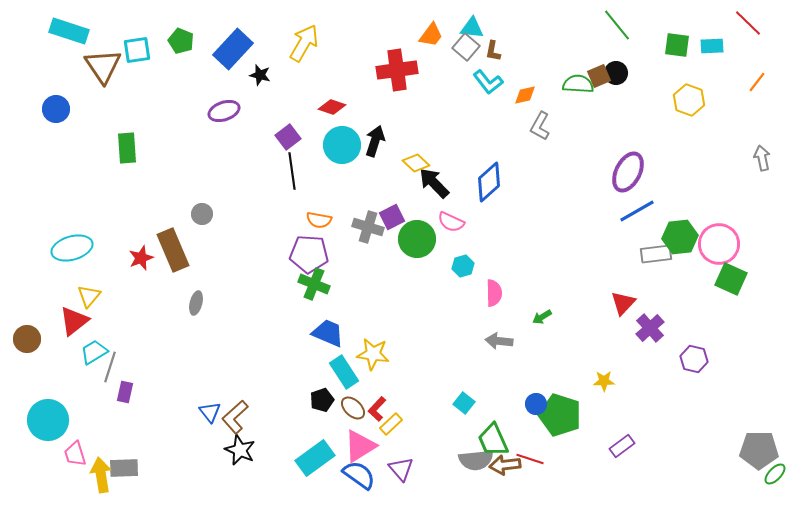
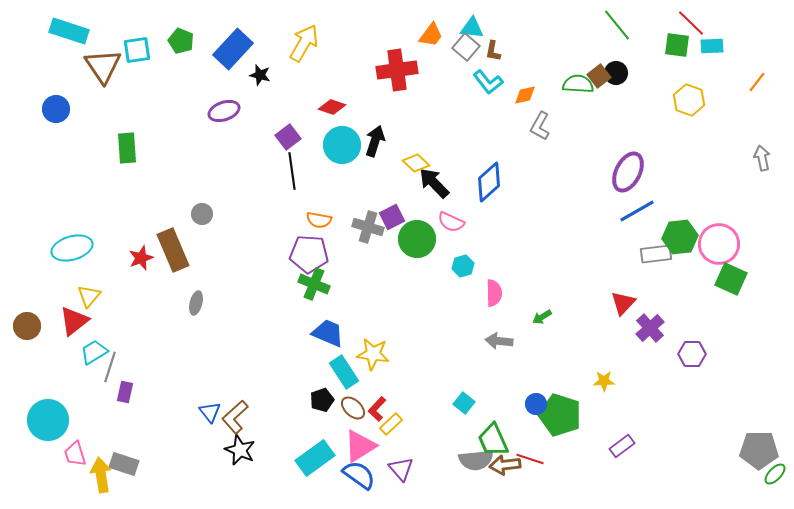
red line at (748, 23): moved 57 px left
brown square at (599, 76): rotated 15 degrees counterclockwise
brown circle at (27, 339): moved 13 px up
purple hexagon at (694, 359): moved 2 px left, 5 px up; rotated 12 degrees counterclockwise
gray rectangle at (124, 468): moved 4 px up; rotated 20 degrees clockwise
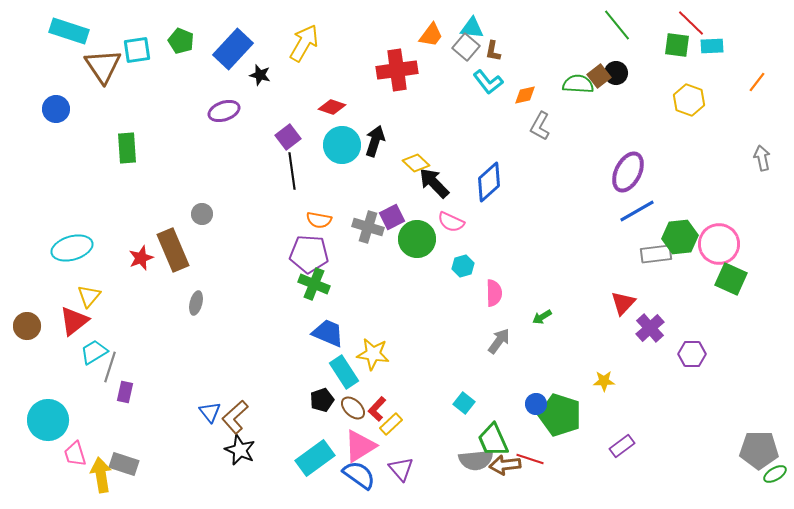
gray arrow at (499, 341): rotated 120 degrees clockwise
green ellipse at (775, 474): rotated 15 degrees clockwise
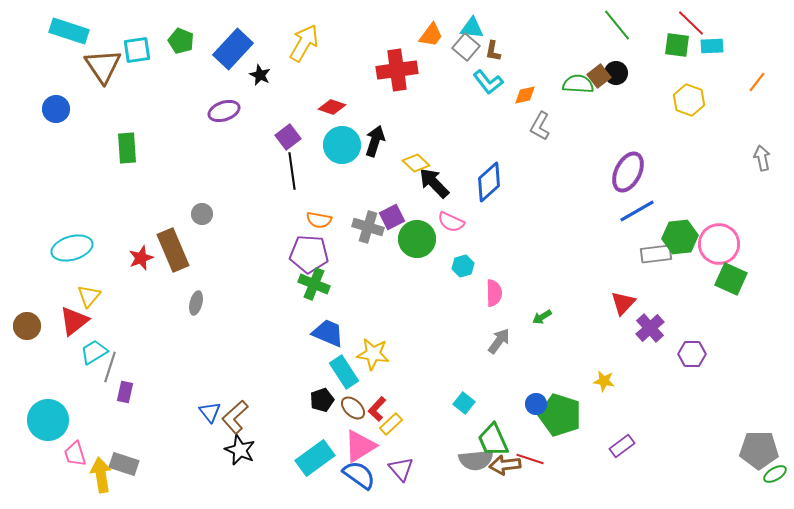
black star at (260, 75): rotated 10 degrees clockwise
yellow star at (604, 381): rotated 10 degrees clockwise
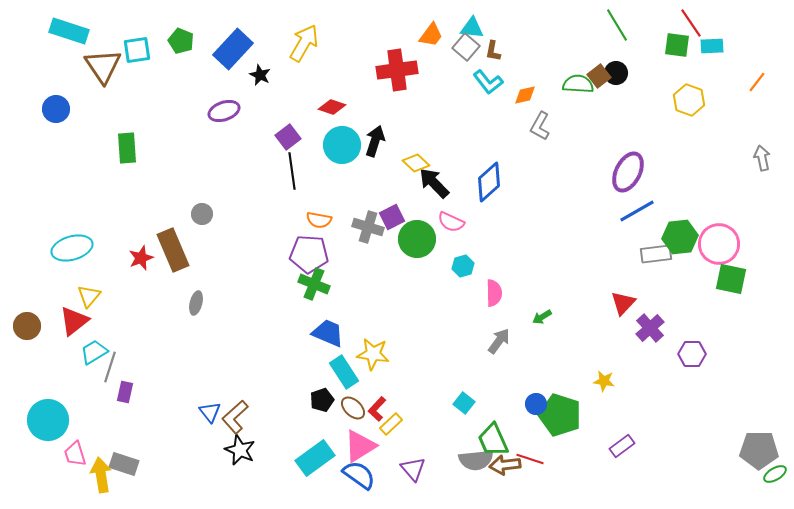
red line at (691, 23): rotated 12 degrees clockwise
green line at (617, 25): rotated 8 degrees clockwise
green square at (731, 279): rotated 12 degrees counterclockwise
purple triangle at (401, 469): moved 12 px right
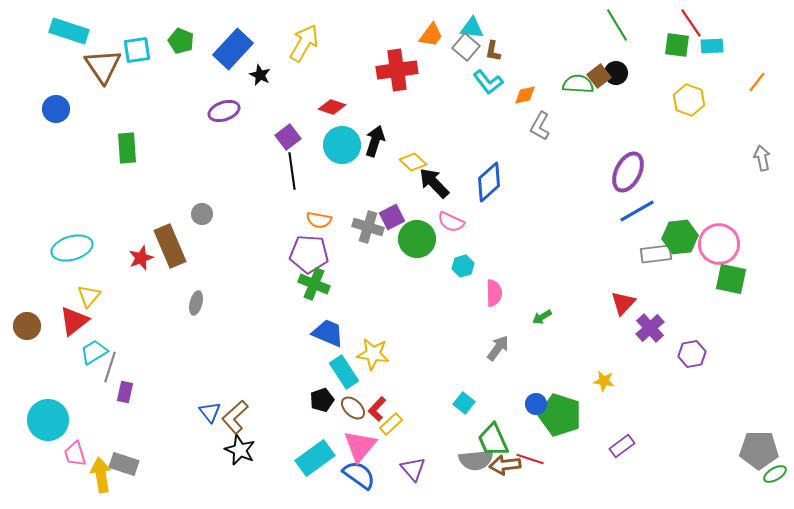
yellow diamond at (416, 163): moved 3 px left, 1 px up
brown rectangle at (173, 250): moved 3 px left, 4 px up
gray arrow at (499, 341): moved 1 px left, 7 px down
purple hexagon at (692, 354): rotated 12 degrees counterclockwise
pink triangle at (360, 446): rotated 18 degrees counterclockwise
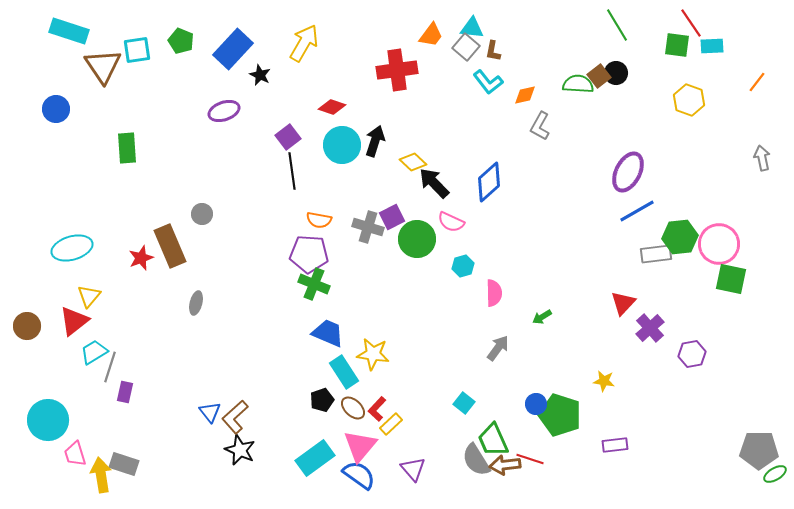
purple rectangle at (622, 446): moved 7 px left, 1 px up; rotated 30 degrees clockwise
gray semicircle at (476, 460): rotated 64 degrees clockwise
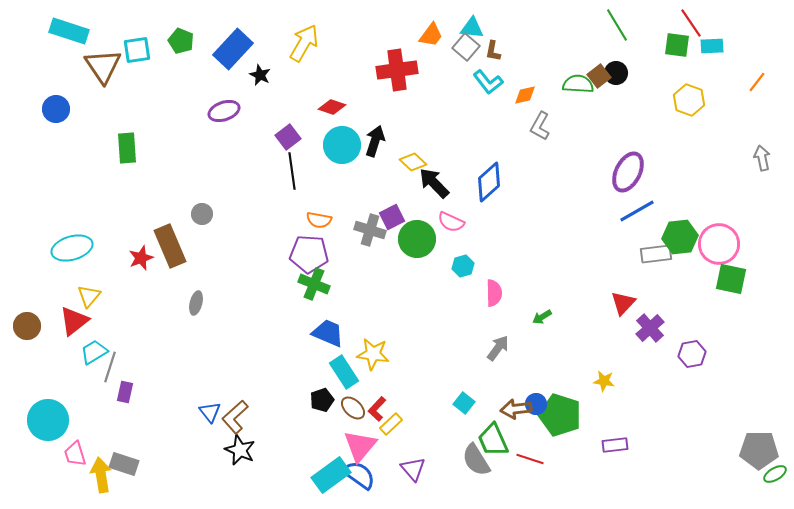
gray cross at (368, 227): moved 2 px right, 3 px down
cyan rectangle at (315, 458): moved 16 px right, 17 px down
brown arrow at (505, 465): moved 11 px right, 56 px up
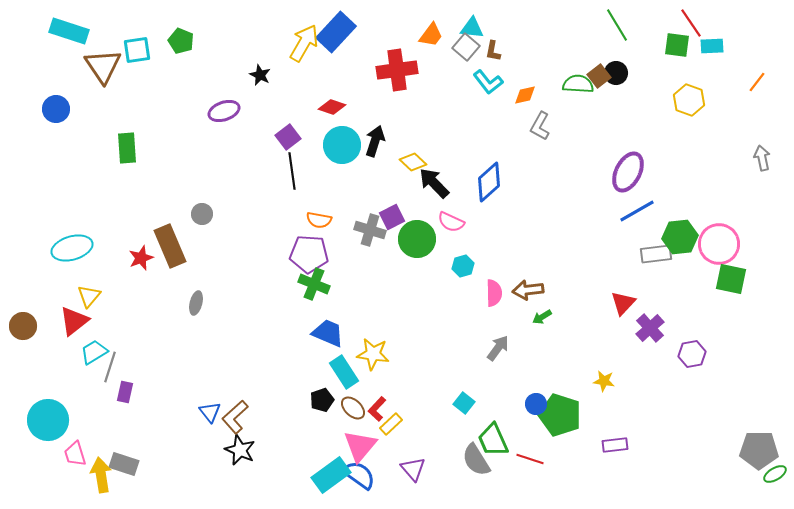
blue rectangle at (233, 49): moved 103 px right, 17 px up
brown circle at (27, 326): moved 4 px left
brown arrow at (516, 409): moved 12 px right, 119 px up
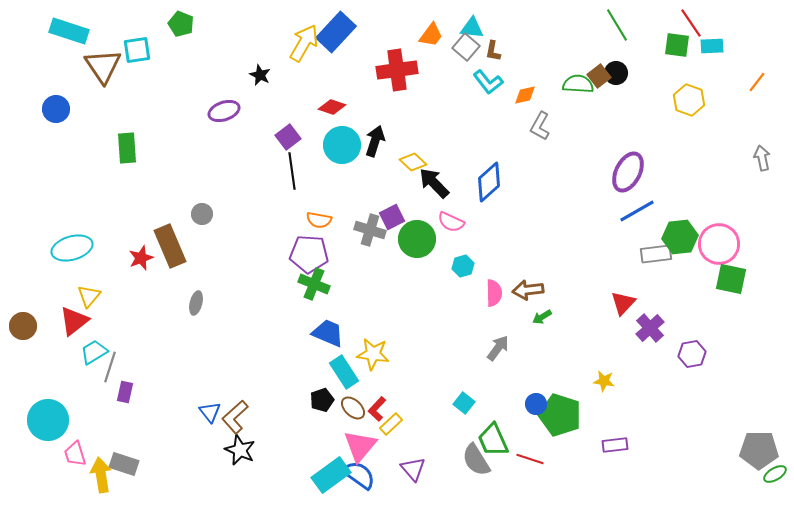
green pentagon at (181, 41): moved 17 px up
